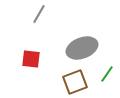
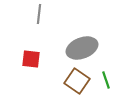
gray line: rotated 24 degrees counterclockwise
green line: moved 1 px left, 6 px down; rotated 54 degrees counterclockwise
brown square: moved 2 px right, 1 px up; rotated 35 degrees counterclockwise
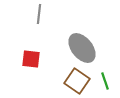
gray ellipse: rotated 72 degrees clockwise
green line: moved 1 px left, 1 px down
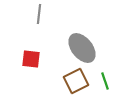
brown square: moved 1 px left; rotated 30 degrees clockwise
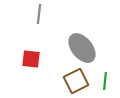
green line: rotated 24 degrees clockwise
